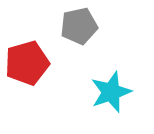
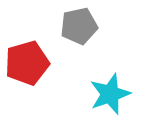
cyan star: moved 1 px left, 2 px down
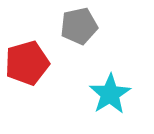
cyan star: rotated 12 degrees counterclockwise
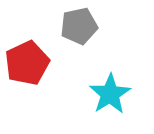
red pentagon: rotated 9 degrees counterclockwise
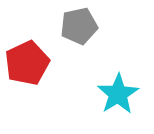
cyan star: moved 8 px right
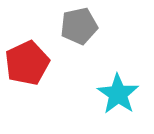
cyan star: rotated 6 degrees counterclockwise
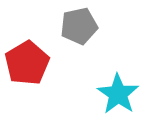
red pentagon: rotated 6 degrees counterclockwise
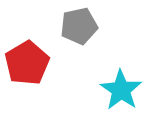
cyan star: moved 3 px right, 4 px up
